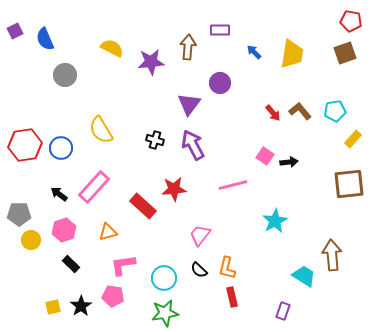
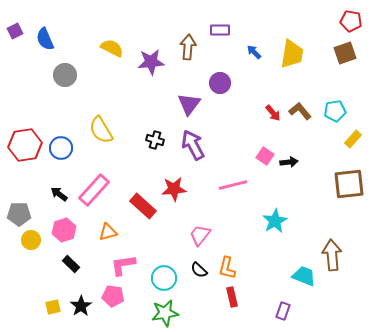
pink rectangle at (94, 187): moved 3 px down
cyan trapezoid at (304, 276): rotated 10 degrees counterclockwise
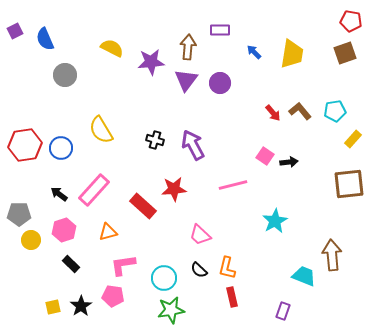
purple triangle at (189, 104): moved 3 px left, 24 px up
pink trapezoid at (200, 235): rotated 85 degrees counterclockwise
green star at (165, 313): moved 6 px right, 3 px up
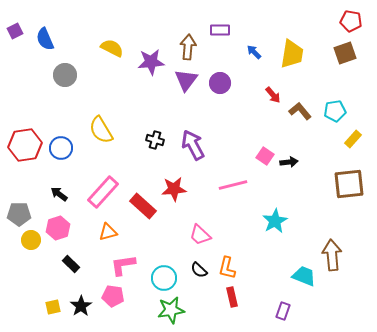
red arrow at (273, 113): moved 18 px up
pink rectangle at (94, 190): moved 9 px right, 2 px down
pink hexagon at (64, 230): moved 6 px left, 2 px up
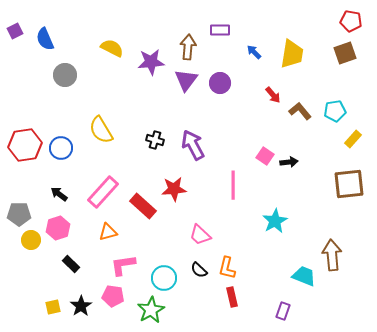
pink line at (233, 185): rotated 76 degrees counterclockwise
green star at (171, 310): moved 20 px left; rotated 20 degrees counterclockwise
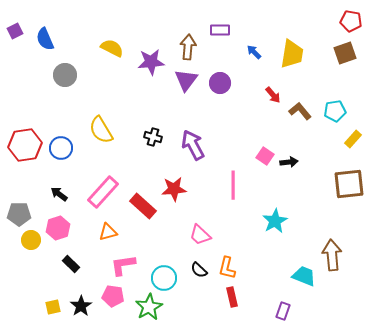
black cross at (155, 140): moved 2 px left, 3 px up
green star at (151, 310): moved 2 px left, 3 px up
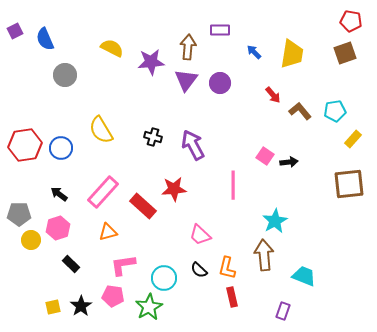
brown arrow at (332, 255): moved 68 px left
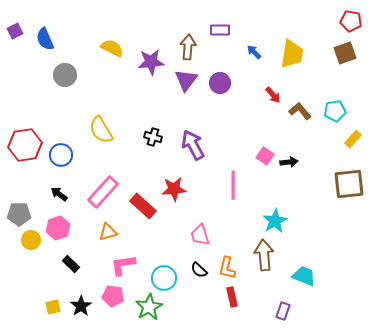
blue circle at (61, 148): moved 7 px down
pink trapezoid at (200, 235): rotated 30 degrees clockwise
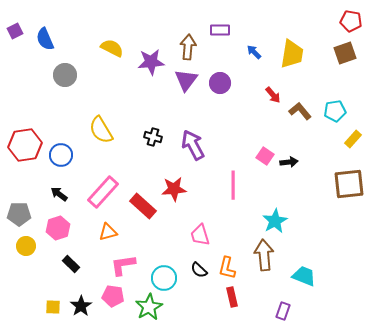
yellow circle at (31, 240): moved 5 px left, 6 px down
yellow square at (53, 307): rotated 14 degrees clockwise
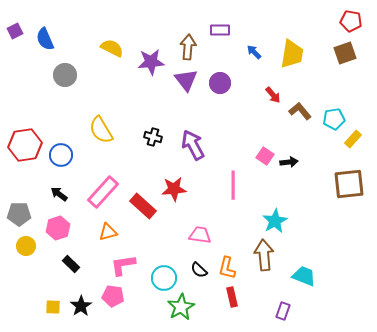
purple triangle at (186, 80): rotated 15 degrees counterclockwise
cyan pentagon at (335, 111): moved 1 px left, 8 px down
pink trapezoid at (200, 235): rotated 115 degrees clockwise
green star at (149, 307): moved 32 px right
